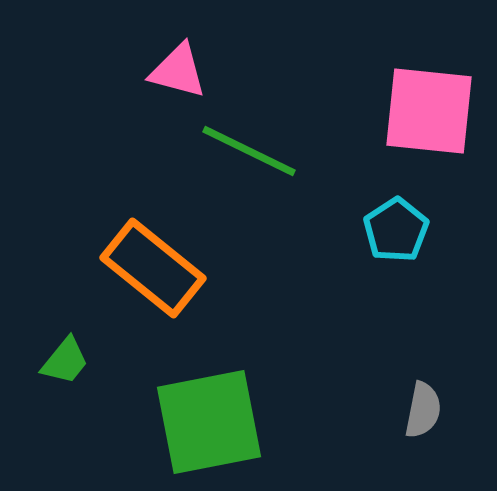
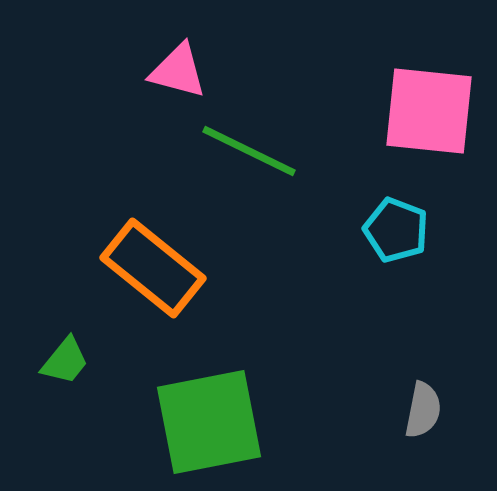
cyan pentagon: rotated 18 degrees counterclockwise
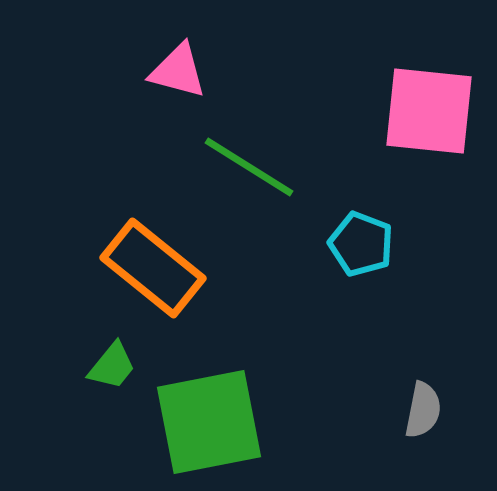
green line: moved 16 px down; rotated 6 degrees clockwise
cyan pentagon: moved 35 px left, 14 px down
green trapezoid: moved 47 px right, 5 px down
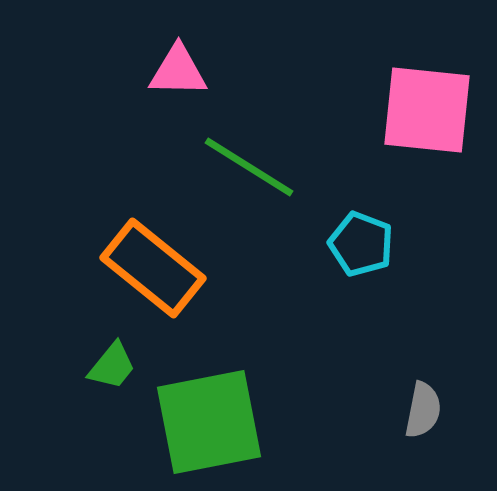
pink triangle: rotated 14 degrees counterclockwise
pink square: moved 2 px left, 1 px up
